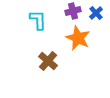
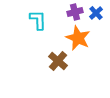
purple cross: moved 2 px right, 1 px down
brown cross: moved 10 px right
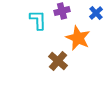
purple cross: moved 13 px left, 1 px up
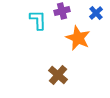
brown cross: moved 14 px down
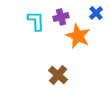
purple cross: moved 1 px left, 6 px down
cyan L-shape: moved 2 px left, 1 px down
orange star: moved 2 px up
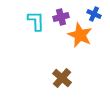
blue cross: moved 2 px left, 1 px down; rotated 24 degrees counterclockwise
orange star: moved 2 px right, 1 px up
brown cross: moved 4 px right, 3 px down
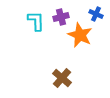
blue cross: moved 2 px right
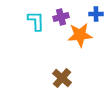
blue cross: rotated 24 degrees counterclockwise
orange star: rotated 30 degrees counterclockwise
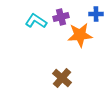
cyan L-shape: rotated 55 degrees counterclockwise
